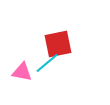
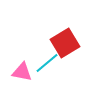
red square: moved 7 px right, 1 px up; rotated 20 degrees counterclockwise
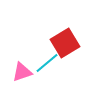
pink triangle: rotated 30 degrees counterclockwise
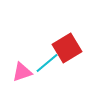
red square: moved 2 px right, 5 px down
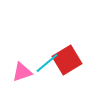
red square: moved 12 px down
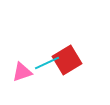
cyan line: rotated 15 degrees clockwise
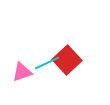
red square: rotated 12 degrees counterclockwise
